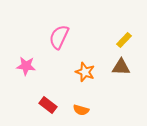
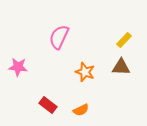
pink star: moved 8 px left, 1 px down
orange semicircle: rotated 42 degrees counterclockwise
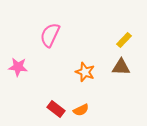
pink semicircle: moved 9 px left, 2 px up
red rectangle: moved 8 px right, 4 px down
